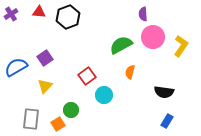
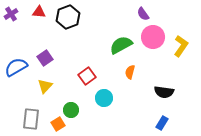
purple semicircle: rotated 32 degrees counterclockwise
cyan circle: moved 3 px down
blue rectangle: moved 5 px left, 2 px down
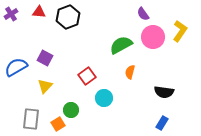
yellow L-shape: moved 1 px left, 15 px up
purple square: rotated 28 degrees counterclockwise
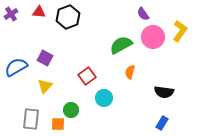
orange square: rotated 32 degrees clockwise
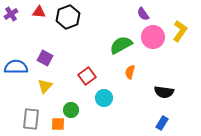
blue semicircle: rotated 30 degrees clockwise
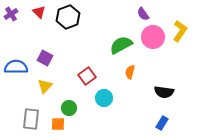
red triangle: rotated 40 degrees clockwise
green circle: moved 2 px left, 2 px up
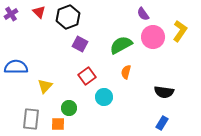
purple square: moved 35 px right, 14 px up
orange semicircle: moved 4 px left
cyan circle: moved 1 px up
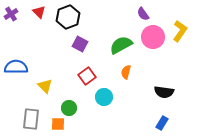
yellow triangle: rotated 28 degrees counterclockwise
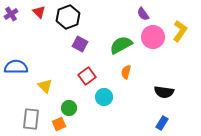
orange square: moved 1 px right; rotated 24 degrees counterclockwise
